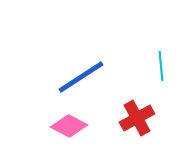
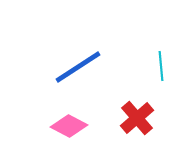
blue line: moved 3 px left, 10 px up
red cross: rotated 12 degrees counterclockwise
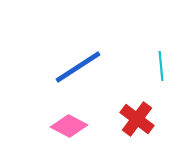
red cross: moved 1 px down; rotated 12 degrees counterclockwise
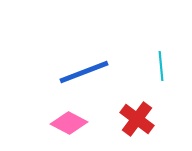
blue line: moved 6 px right, 5 px down; rotated 12 degrees clockwise
pink diamond: moved 3 px up
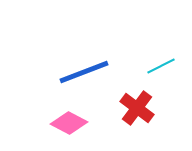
cyan line: rotated 68 degrees clockwise
red cross: moved 11 px up
